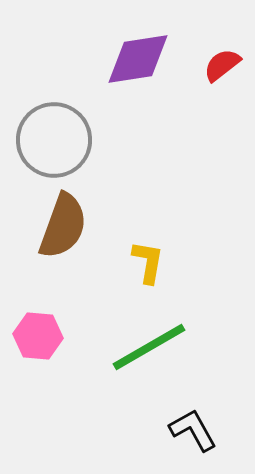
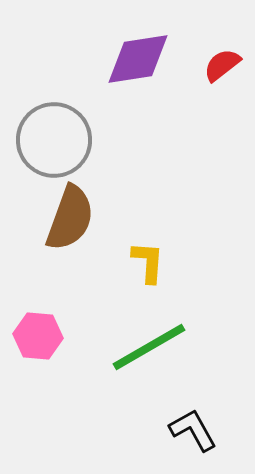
brown semicircle: moved 7 px right, 8 px up
yellow L-shape: rotated 6 degrees counterclockwise
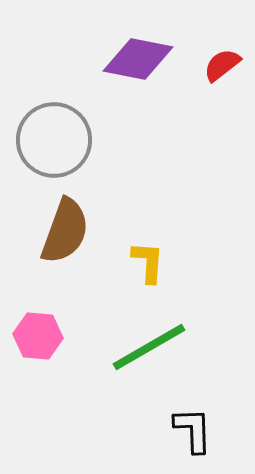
purple diamond: rotated 20 degrees clockwise
brown semicircle: moved 5 px left, 13 px down
black L-shape: rotated 27 degrees clockwise
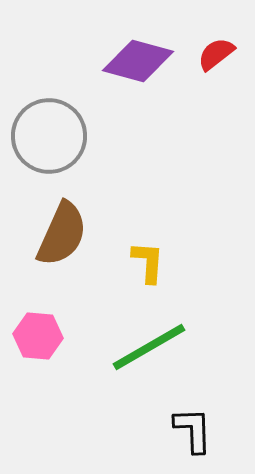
purple diamond: moved 2 px down; rotated 4 degrees clockwise
red semicircle: moved 6 px left, 11 px up
gray circle: moved 5 px left, 4 px up
brown semicircle: moved 3 px left, 3 px down; rotated 4 degrees clockwise
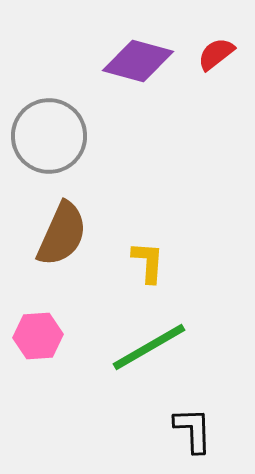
pink hexagon: rotated 9 degrees counterclockwise
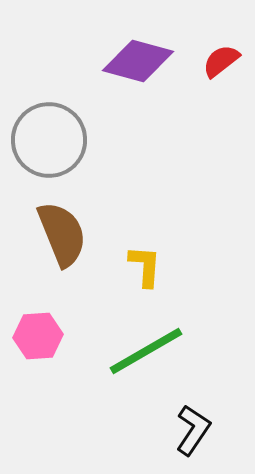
red semicircle: moved 5 px right, 7 px down
gray circle: moved 4 px down
brown semicircle: rotated 46 degrees counterclockwise
yellow L-shape: moved 3 px left, 4 px down
green line: moved 3 px left, 4 px down
black L-shape: rotated 36 degrees clockwise
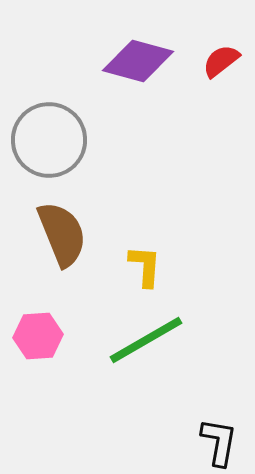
green line: moved 11 px up
black L-shape: moved 26 px right, 12 px down; rotated 24 degrees counterclockwise
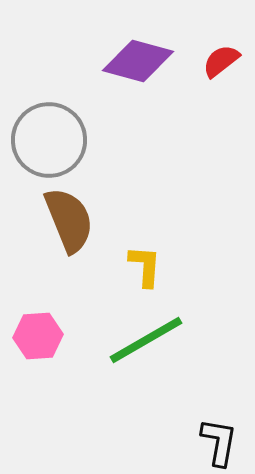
brown semicircle: moved 7 px right, 14 px up
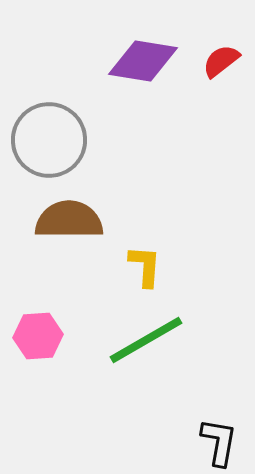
purple diamond: moved 5 px right; rotated 6 degrees counterclockwise
brown semicircle: rotated 68 degrees counterclockwise
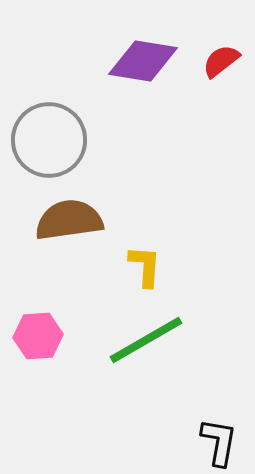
brown semicircle: rotated 8 degrees counterclockwise
